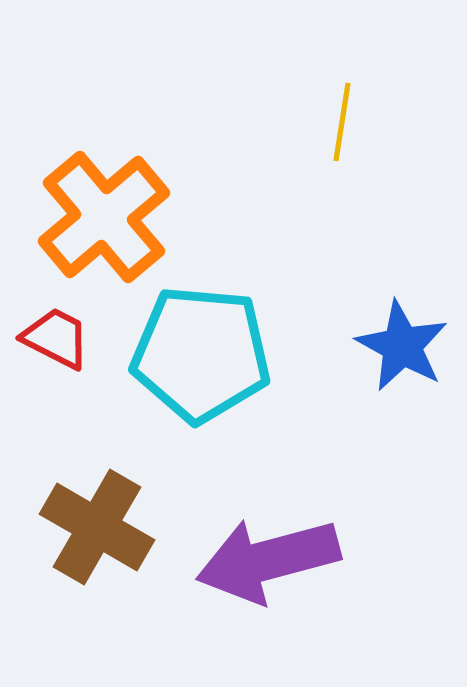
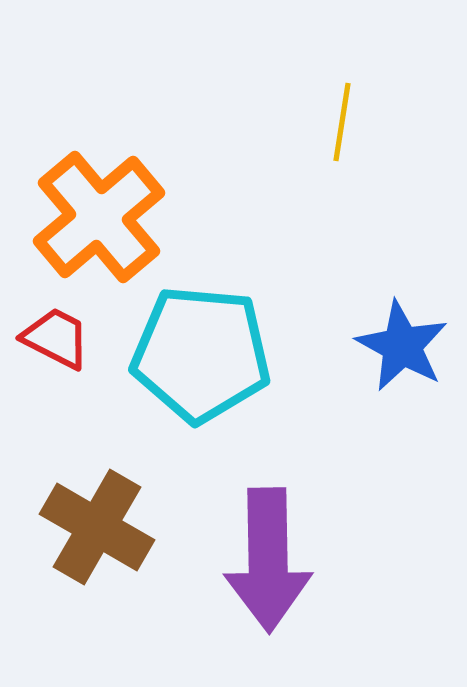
orange cross: moved 5 px left
purple arrow: rotated 76 degrees counterclockwise
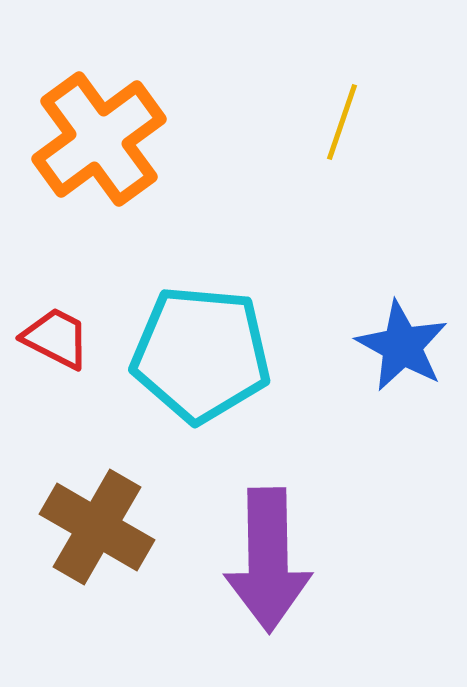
yellow line: rotated 10 degrees clockwise
orange cross: moved 78 px up; rotated 4 degrees clockwise
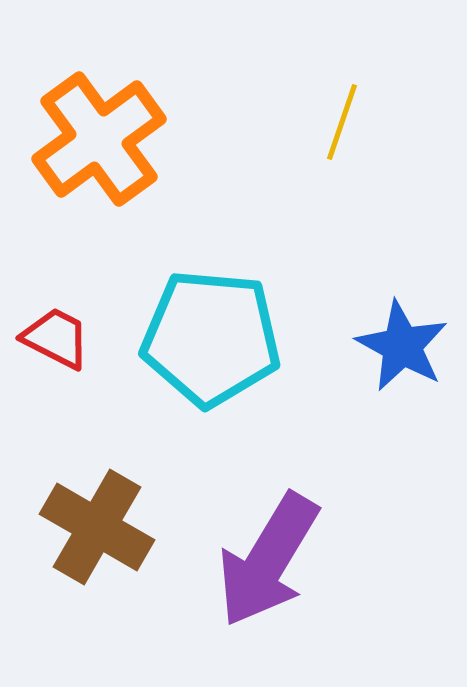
cyan pentagon: moved 10 px right, 16 px up
purple arrow: rotated 32 degrees clockwise
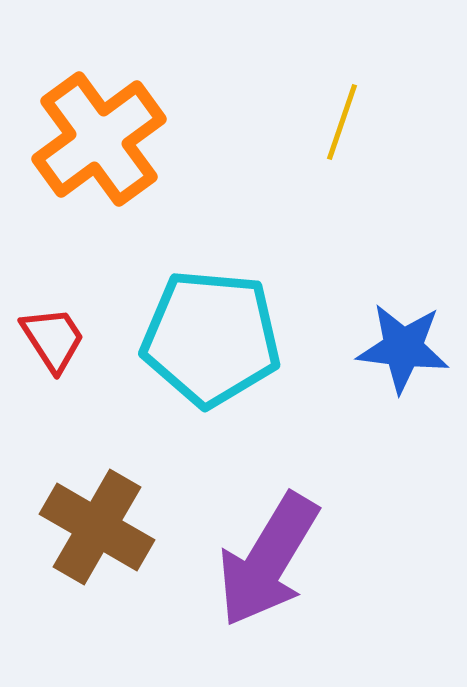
red trapezoid: moved 3 px left, 1 px down; rotated 30 degrees clockwise
blue star: moved 1 px right, 2 px down; rotated 22 degrees counterclockwise
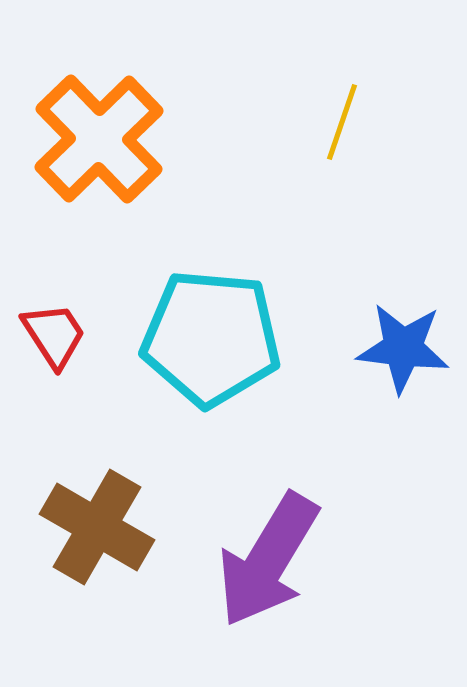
orange cross: rotated 8 degrees counterclockwise
red trapezoid: moved 1 px right, 4 px up
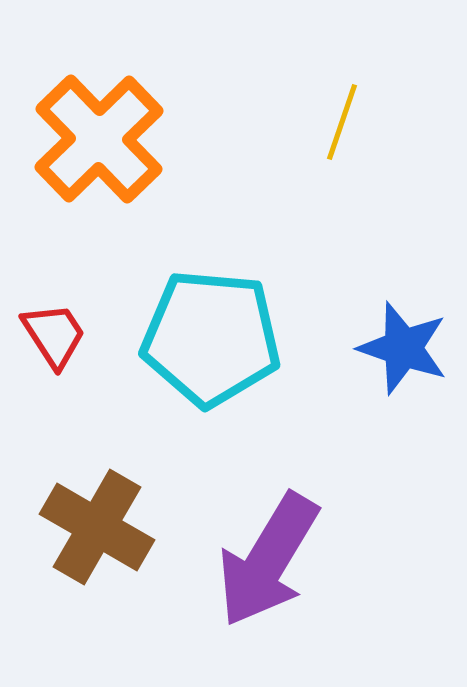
blue star: rotated 12 degrees clockwise
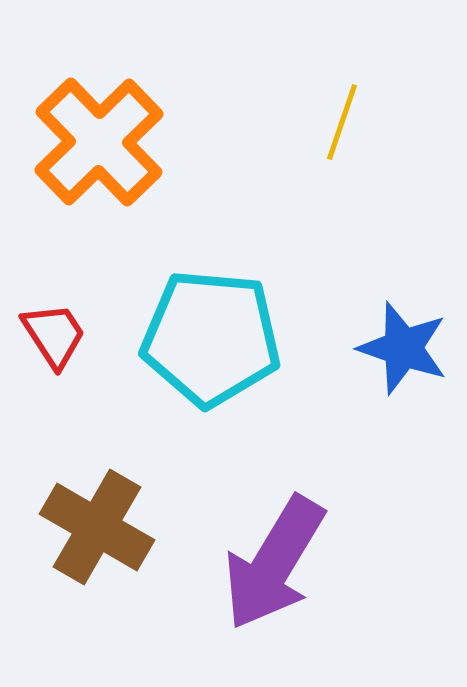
orange cross: moved 3 px down
purple arrow: moved 6 px right, 3 px down
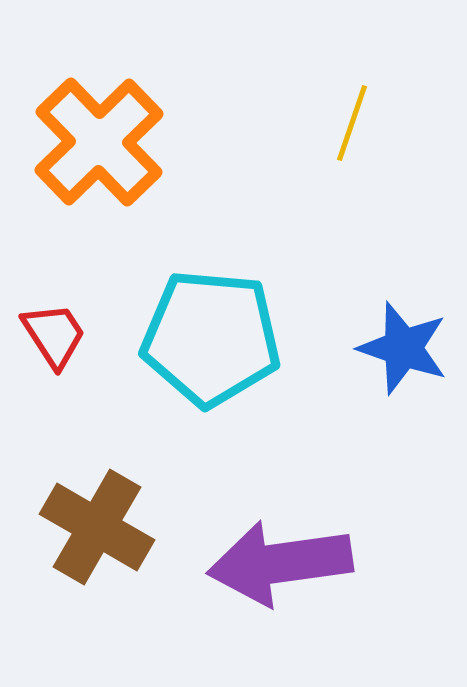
yellow line: moved 10 px right, 1 px down
purple arrow: moved 6 px right; rotated 51 degrees clockwise
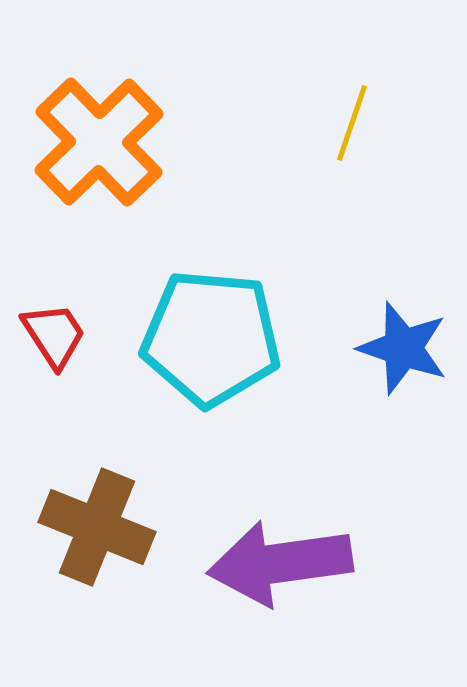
brown cross: rotated 8 degrees counterclockwise
